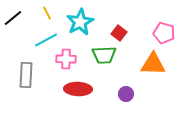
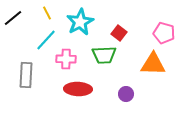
cyan line: rotated 20 degrees counterclockwise
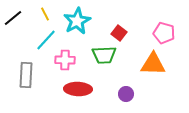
yellow line: moved 2 px left, 1 px down
cyan star: moved 3 px left, 1 px up
pink cross: moved 1 px left, 1 px down
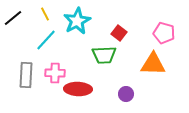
pink cross: moved 10 px left, 13 px down
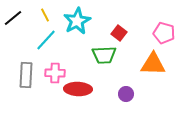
yellow line: moved 1 px down
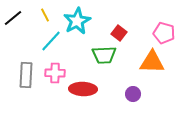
cyan line: moved 5 px right, 1 px down
orange triangle: moved 1 px left, 2 px up
red ellipse: moved 5 px right
purple circle: moved 7 px right
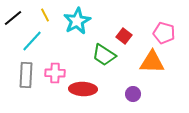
red square: moved 5 px right, 3 px down
cyan line: moved 19 px left
green trapezoid: rotated 35 degrees clockwise
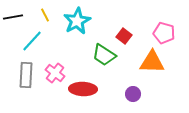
black line: moved 1 px up; rotated 30 degrees clockwise
pink cross: rotated 36 degrees clockwise
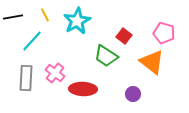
green trapezoid: moved 2 px right, 1 px down
orange triangle: rotated 36 degrees clockwise
gray rectangle: moved 3 px down
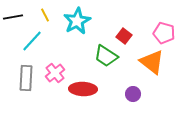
pink cross: rotated 12 degrees clockwise
